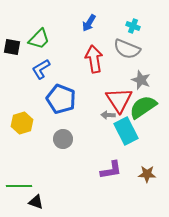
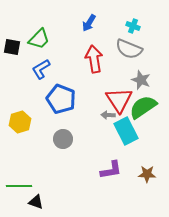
gray semicircle: moved 2 px right
yellow hexagon: moved 2 px left, 1 px up
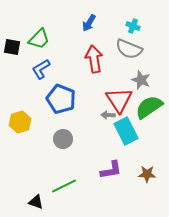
green semicircle: moved 6 px right
green line: moved 45 px right; rotated 25 degrees counterclockwise
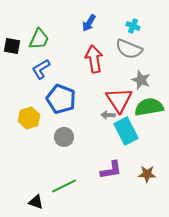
green trapezoid: rotated 20 degrees counterclockwise
black square: moved 1 px up
green semicircle: rotated 24 degrees clockwise
yellow hexagon: moved 9 px right, 4 px up
gray circle: moved 1 px right, 2 px up
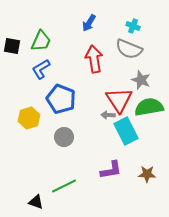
green trapezoid: moved 2 px right, 2 px down
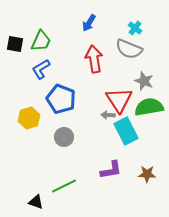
cyan cross: moved 2 px right, 2 px down; rotated 16 degrees clockwise
black square: moved 3 px right, 2 px up
gray star: moved 3 px right, 1 px down
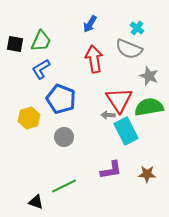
blue arrow: moved 1 px right, 1 px down
cyan cross: moved 2 px right
gray star: moved 5 px right, 5 px up
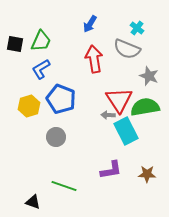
gray semicircle: moved 2 px left
green semicircle: moved 4 px left
yellow hexagon: moved 12 px up
gray circle: moved 8 px left
green line: rotated 45 degrees clockwise
black triangle: moved 3 px left
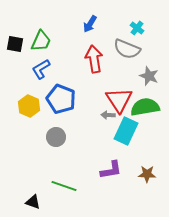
yellow hexagon: rotated 20 degrees counterclockwise
cyan rectangle: rotated 52 degrees clockwise
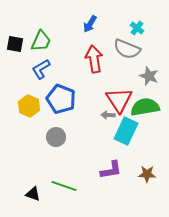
black triangle: moved 8 px up
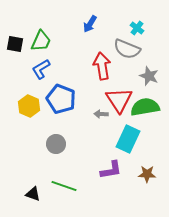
red arrow: moved 8 px right, 7 px down
gray arrow: moved 7 px left, 1 px up
cyan rectangle: moved 2 px right, 8 px down
gray circle: moved 7 px down
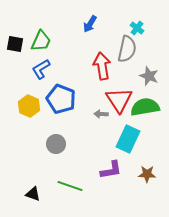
gray semicircle: rotated 100 degrees counterclockwise
green line: moved 6 px right
